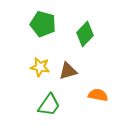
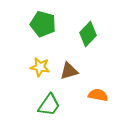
green diamond: moved 3 px right
brown triangle: moved 1 px right
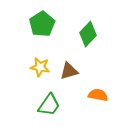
green pentagon: moved 1 px left; rotated 25 degrees clockwise
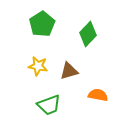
yellow star: moved 2 px left, 1 px up
green trapezoid: rotated 35 degrees clockwise
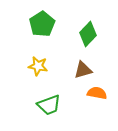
brown triangle: moved 14 px right, 1 px up
orange semicircle: moved 1 px left, 2 px up
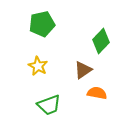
green pentagon: rotated 20 degrees clockwise
green diamond: moved 13 px right, 7 px down
yellow star: rotated 18 degrees clockwise
brown triangle: rotated 18 degrees counterclockwise
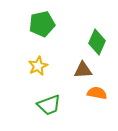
green diamond: moved 4 px left, 1 px down; rotated 20 degrees counterclockwise
yellow star: rotated 18 degrees clockwise
brown triangle: rotated 30 degrees clockwise
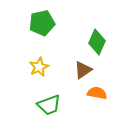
green pentagon: moved 1 px up
yellow star: moved 1 px right, 1 px down
brown triangle: rotated 30 degrees counterclockwise
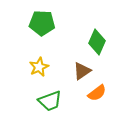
green pentagon: rotated 15 degrees clockwise
brown triangle: moved 1 px left, 1 px down
orange semicircle: rotated 132 degrees clockwise
green trapezoid: moved 1 px right, 4 px up
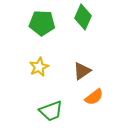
green diamond: moved 14 px left, 25 px up
orange semicircle: moved 3 px left, 4 px down
green trapezoid: moved 1 px right, 10 px down
